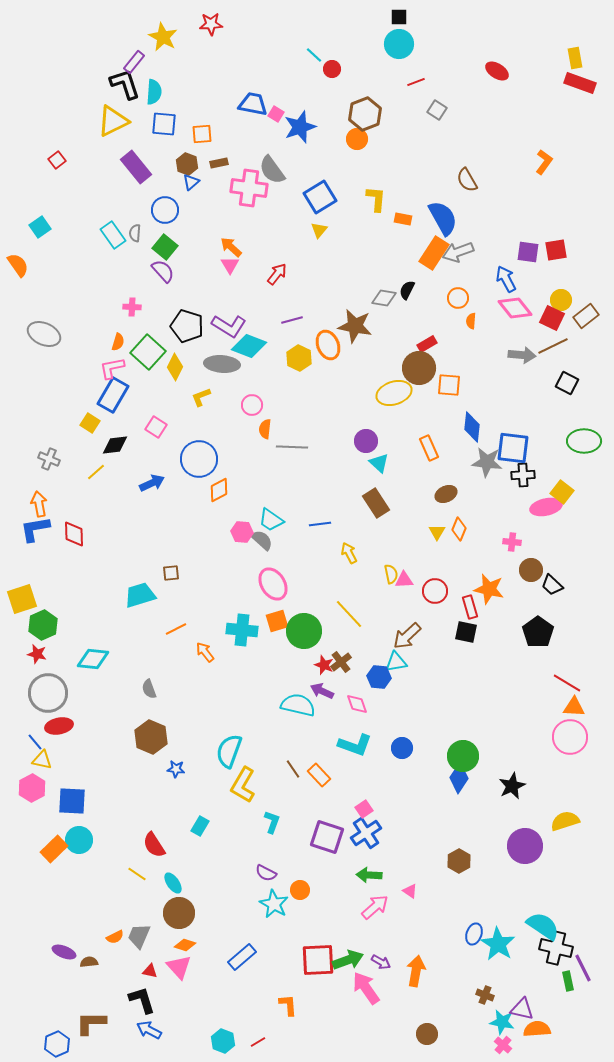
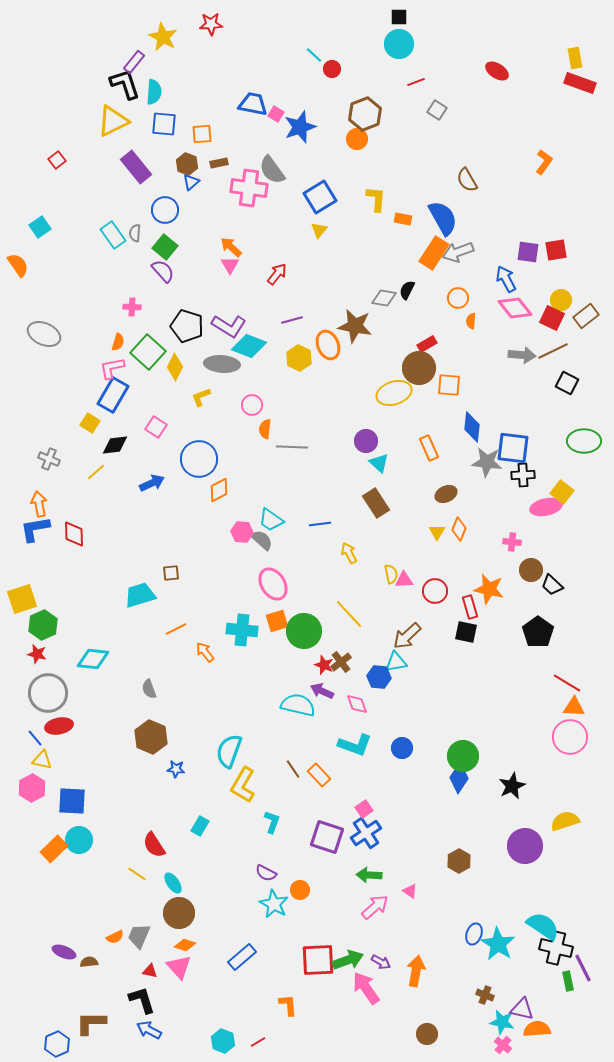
brown line at (553, 346): moved 5 px down
blue line at (35, 742): moved 4 px up
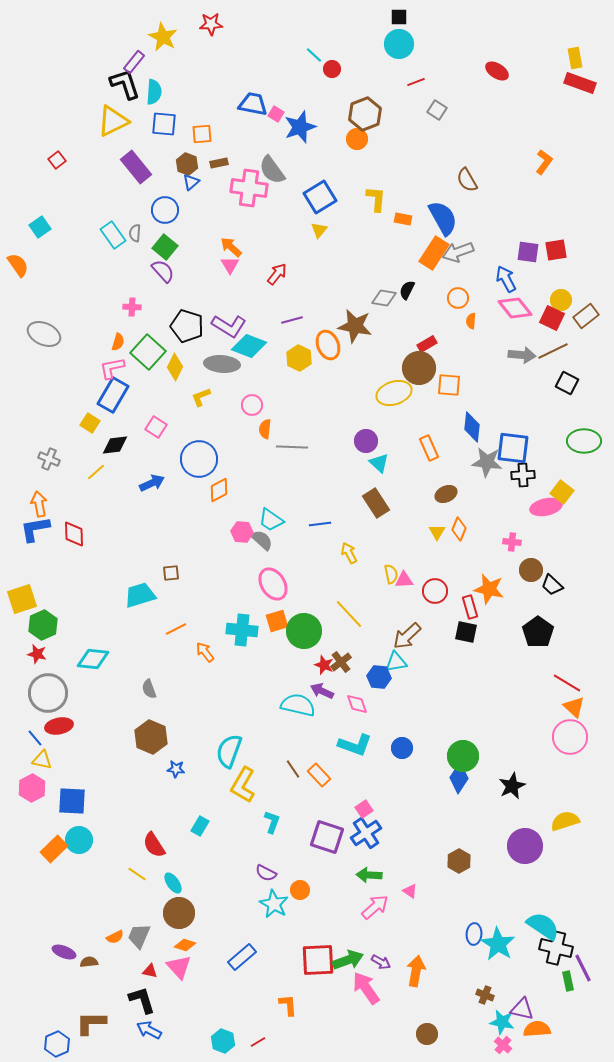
orange triangle at (574, 707): rotated 40 degrees clockwise
blue ellipse at (474, 934): rotated 15 degrees counterclockwise
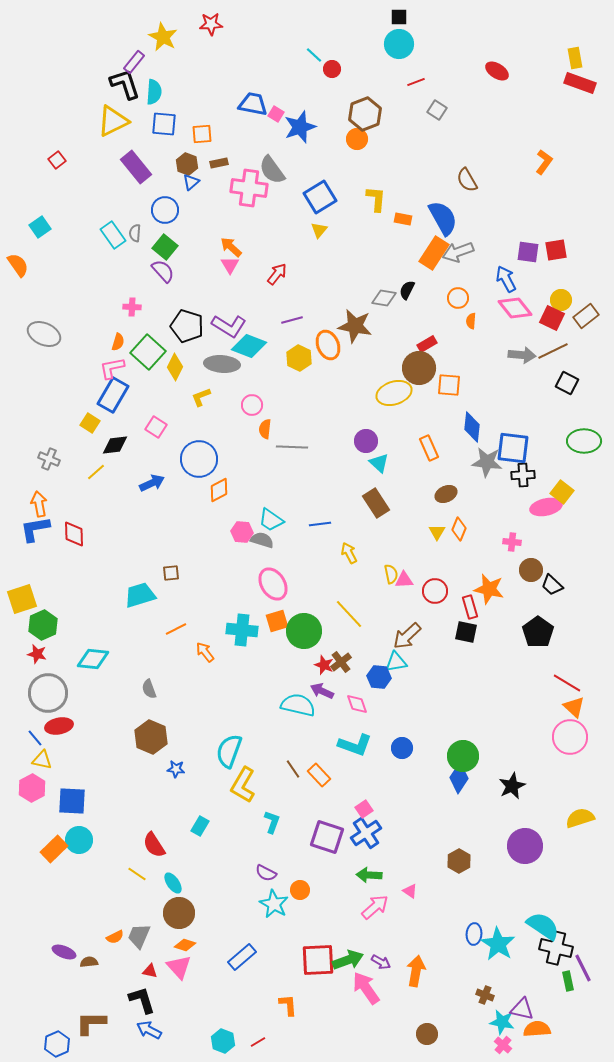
gray semicircle at (262, 540): rotated 25 degrees counterclockwise
yellow semicircle at (565, 821): moved 15 px right, 3 px up
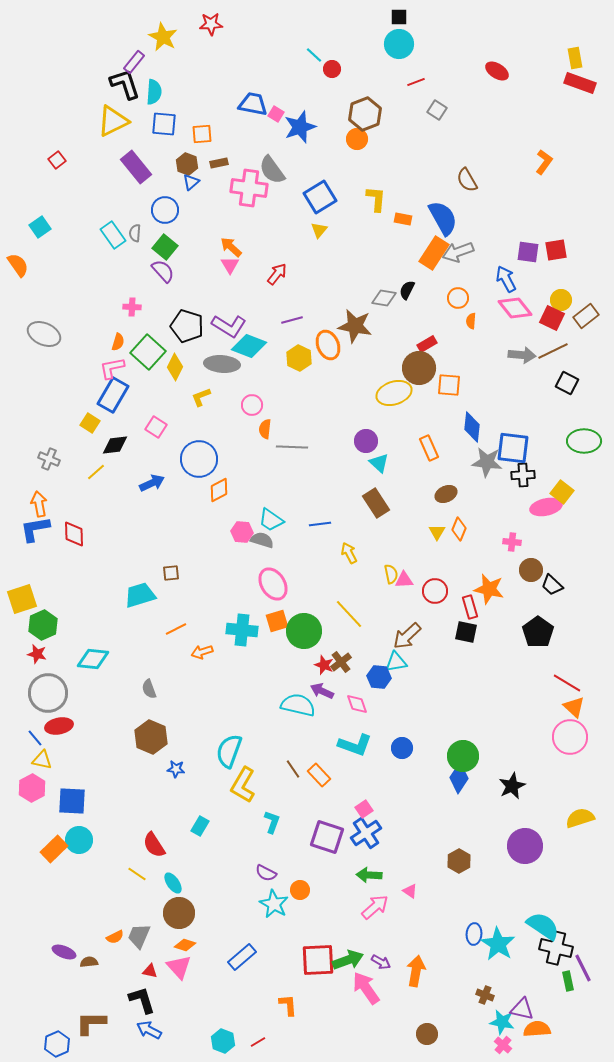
orange arrow at (205, 652): moved 3 px left; rotated 70 degrees counterclockwise
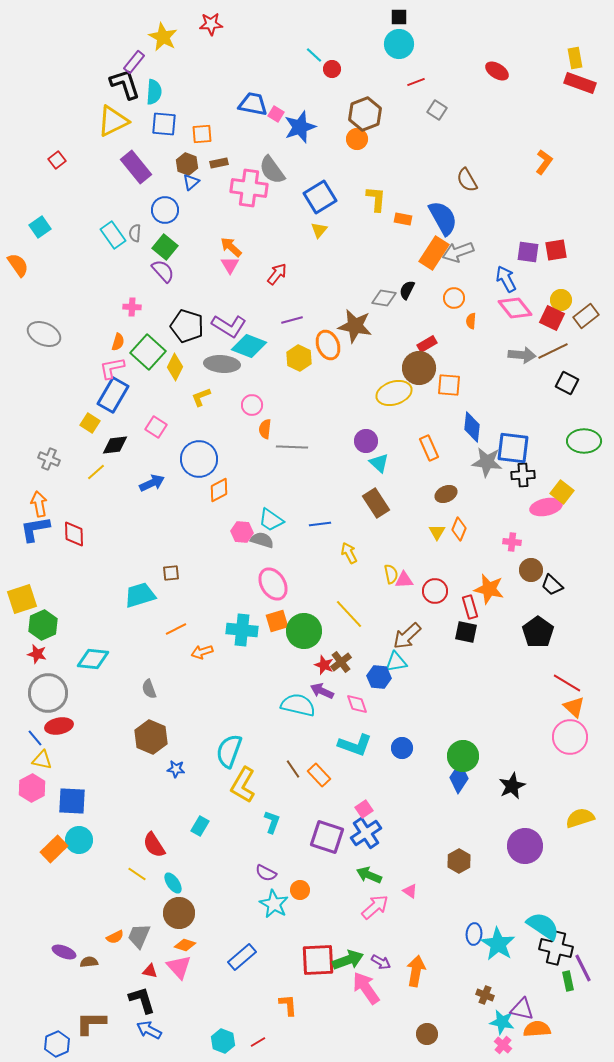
orange circle at (458, 298): moved 4 px left
green arrow at (369, 875): rotated 20 degrees clockwise
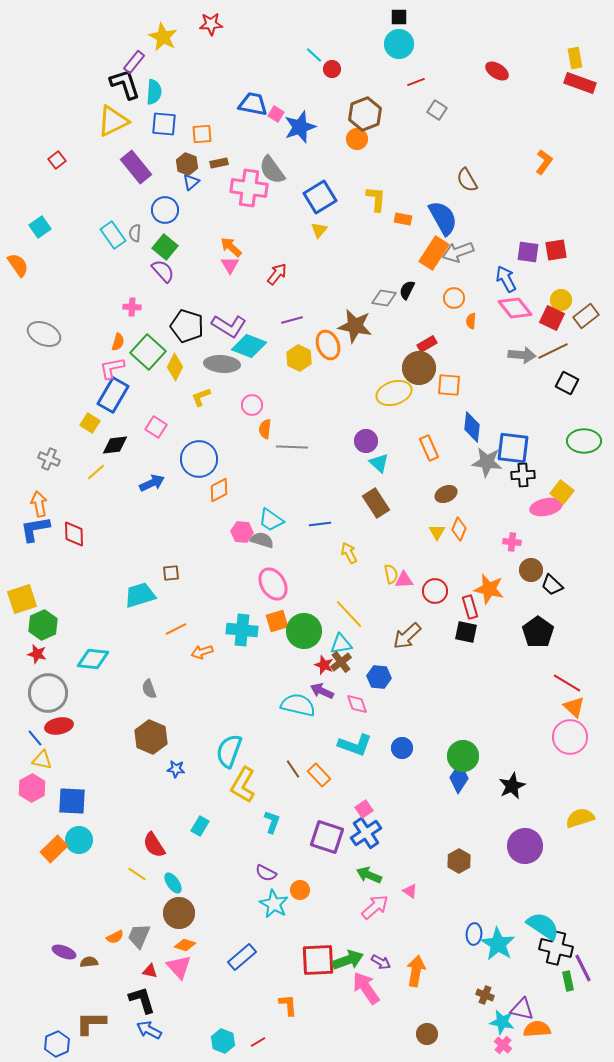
cyan triangle at (396, 662): moved 55 px left, 18 px up
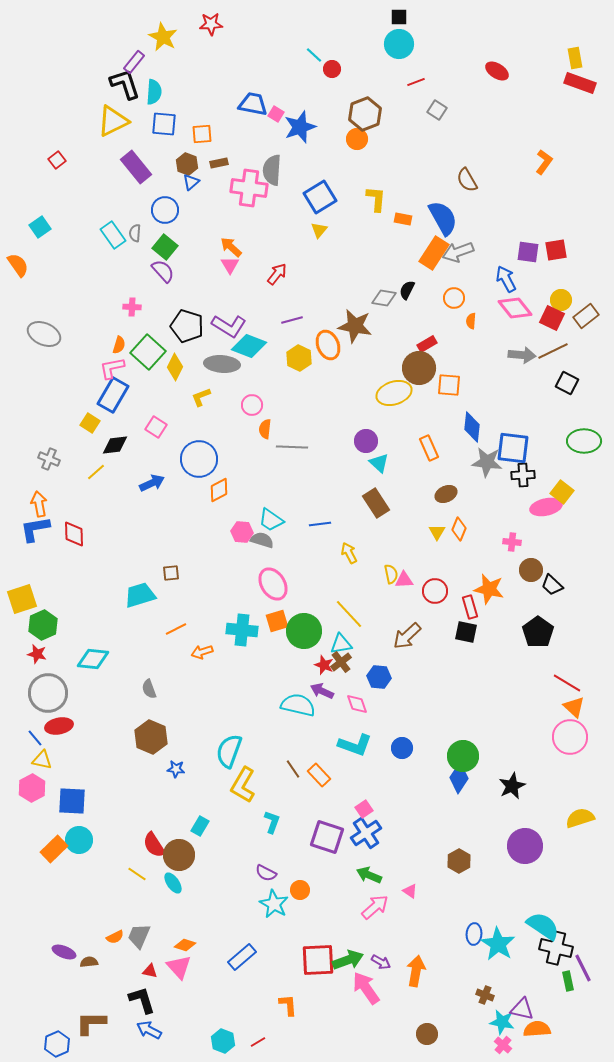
gray semicircle at (272, 170): rotated 40 degrees clockwise
orange semicircle at (118, 342): moved 1 px right, 3 px down
brown circle at (179, 913): moved 58 px up
